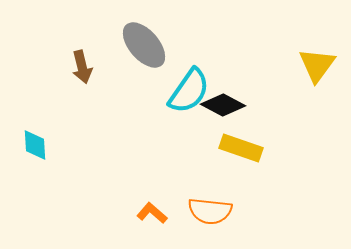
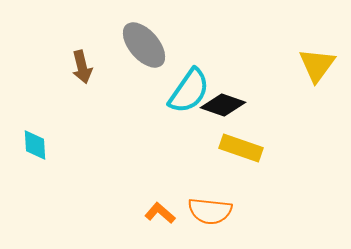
black diamond: rotated 9 degrees counterclockwise
orange L-shape: moved 8 px right
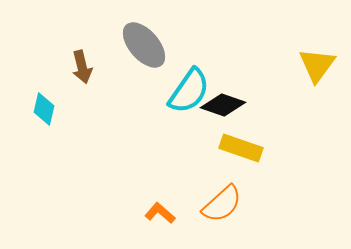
cyan diamond: moved 9 px right, 36 px up; rotated 16 degrees clockwise
orange semicircle: moved 12 px right, 7 px up; rotated 48 degrees counterclockwise
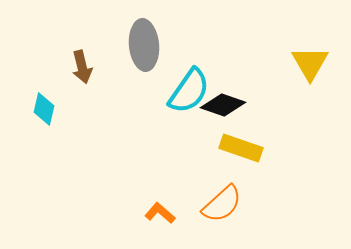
gray ellipse: rotated 36 degrees clockwise
yellow triangle: moved 7 px left, 2 px up; rotated 6 degrees counterclockwise
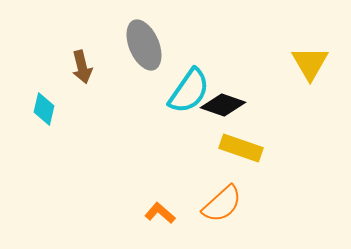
gray ellipse: rotated 18 degrees counterclockwise
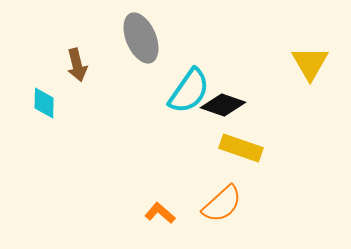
gray ellipse: moved 3 px left, 7 px up
brown arrow: moved 5 px left, 2 px up
cyan diamond: moved 6 px up; rotated 12 degrees counterclockwise
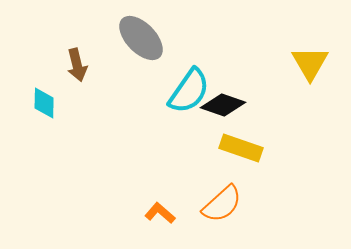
gray ellipse: rotated 21 degrees counterclockwise
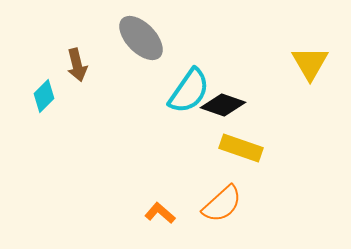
cyan diamond: moved 7 px up; rotated 44 degrees clockwise
